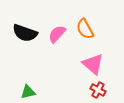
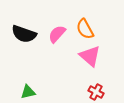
black semicircle: moved 1 px left, 1 px down
pink triangle: moved 3 px left, 8 px up
red cross: moved 2 px left, 2 px down
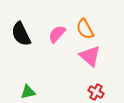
black semicircle: moved 3 px left; rotated 45 degrees clockwise
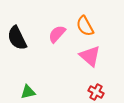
orange semicircle: moved 3 px up
black semicircle: moved 4 px left, 4 px down
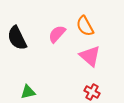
red cross: moved 4 px left
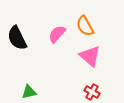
green triangle: moved 1 px right
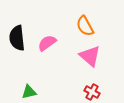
pink semicircle: moved 10 px left, 9 px down; rotated 12 degrees clockwise
black semicircle: rotated 20 degrees clockwise
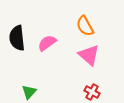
pink triangle: moved 1 px left, 1 px up
green triangle: rotated 35 degrees counterclockwise
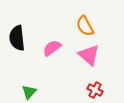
pink semicircle: moved 5 px right, 5 px down
red cross: moved 3 px right, 2 px up
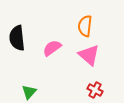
orange semicircle: rotated 35 degrees clockwise
